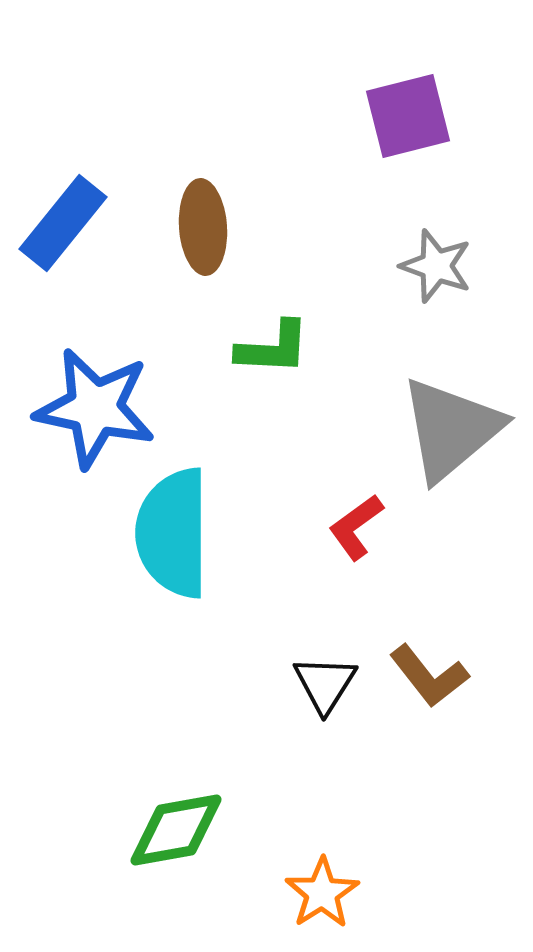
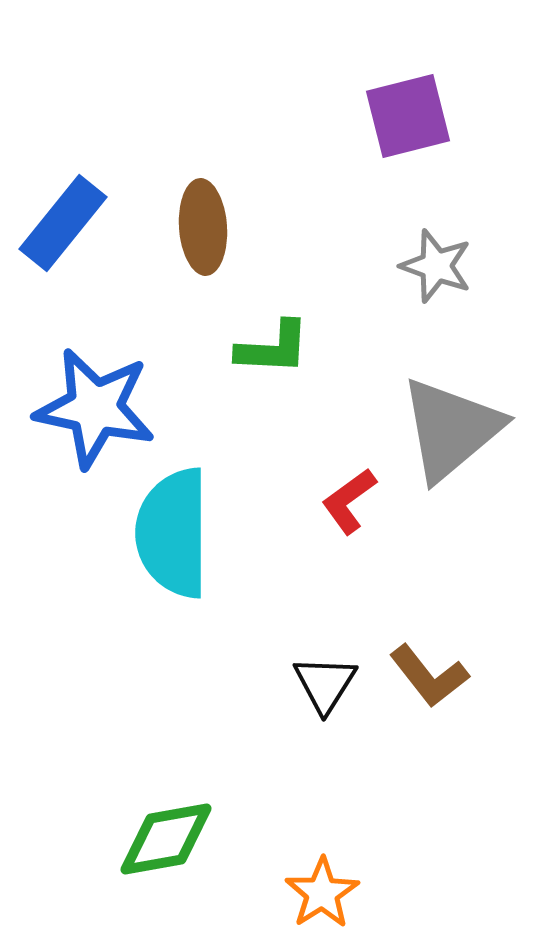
red L-shape: moved 7 px left, 26 px up
green diamond: moved 10 px left, 9 px down
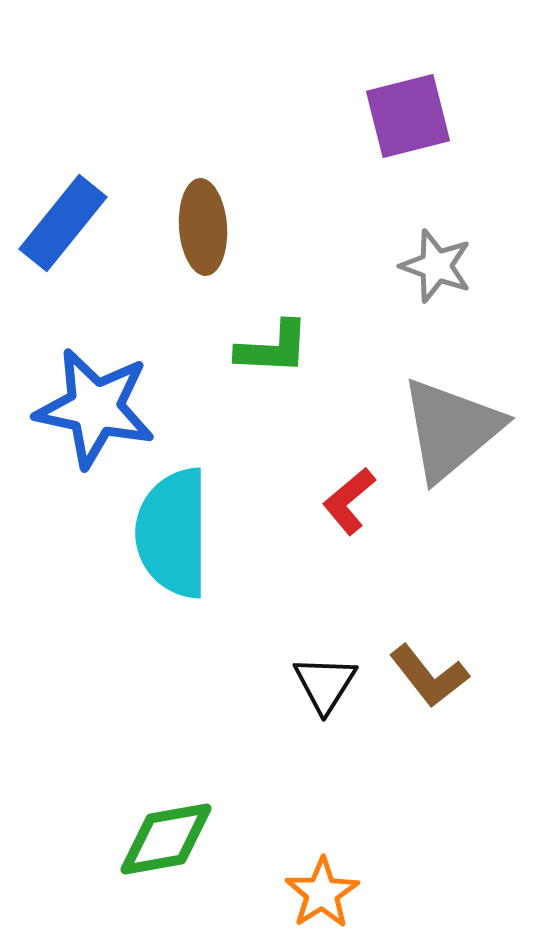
red L-shape: rotated 4 degrees counterclockwise
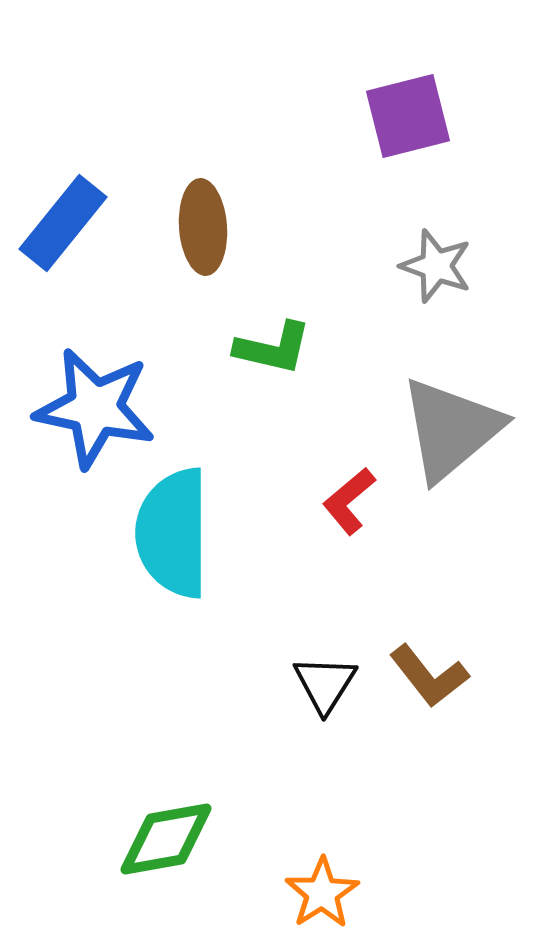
green L-shape: rotated 10 degrees clockwise
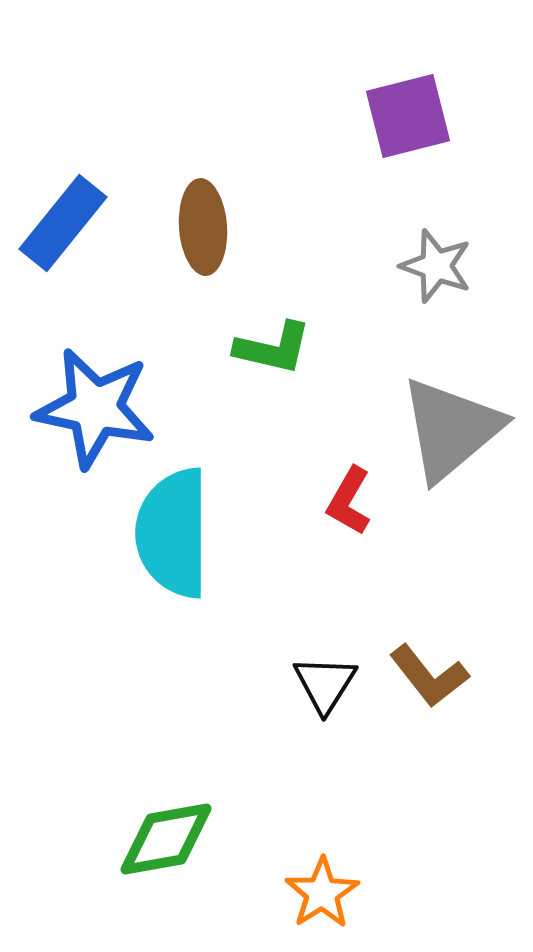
red L-shape: rotated 20 degrees counterclockwise
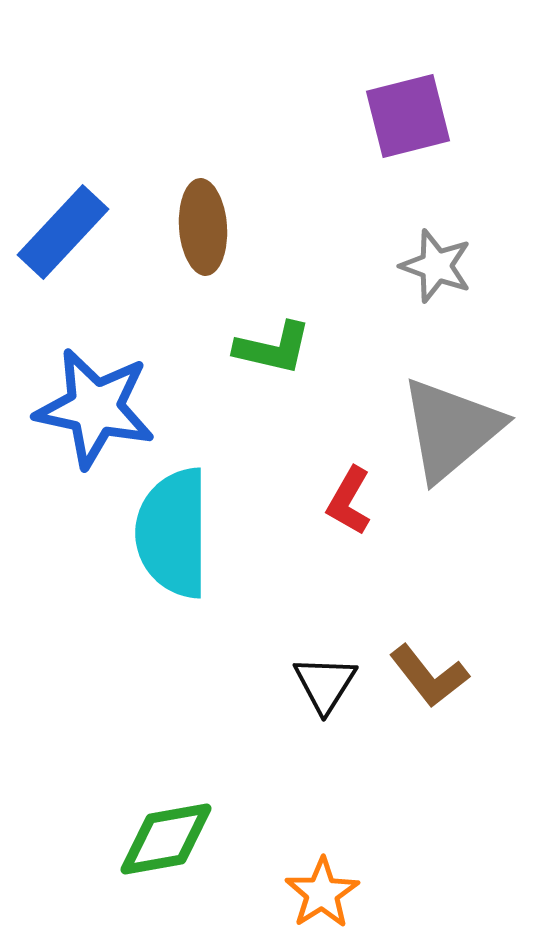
blue rectangle: moved 9 px down; rotated 4 degrees clockwise
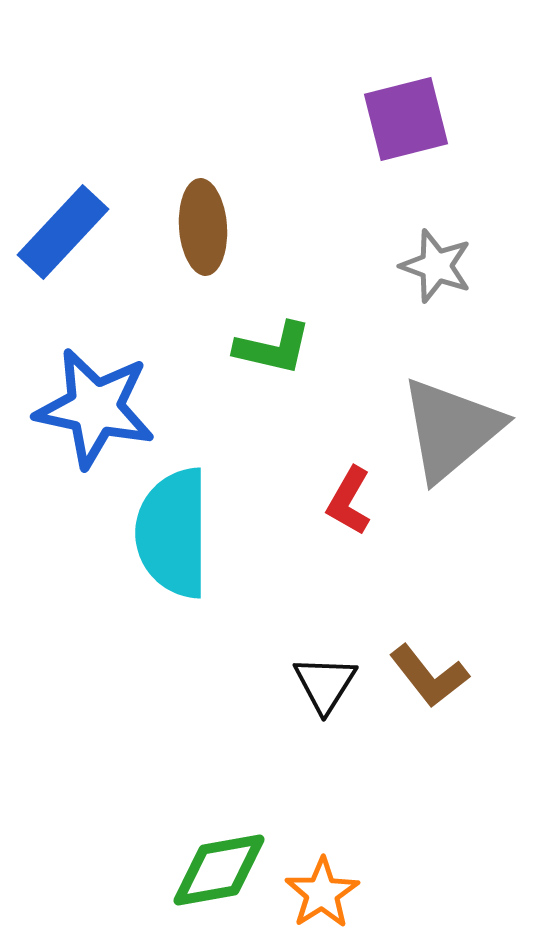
purple square: moved 2 px left, 3 px down
green diamond: moved 53 px right, 31 px down
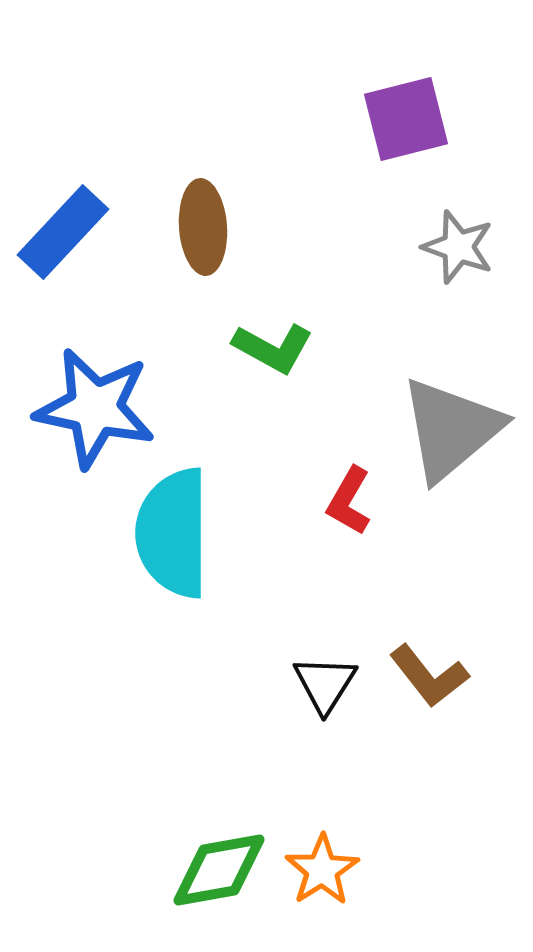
gray star: moved 22 px right, 19 px up
green L-shape: rotated 16 degrees clockwise
orange star: moved 23 px up
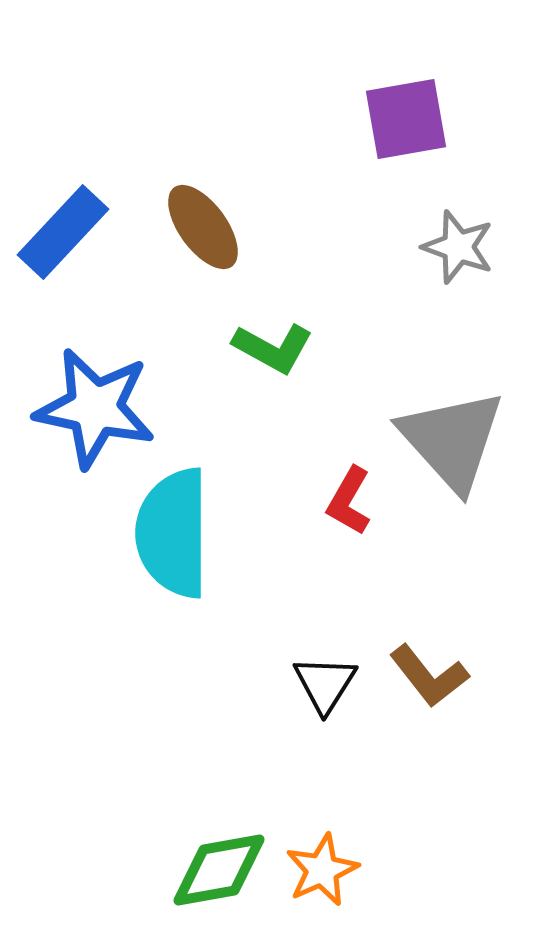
purple square: rotated 4 degrees clockwise
brown ellipse: rotated 32 degrees counterclockwise
gray triangle: moved 1 px right, 11 px down; rotated 32 degrees counterclockwise
orange star: rotated 8 degrees clockwise
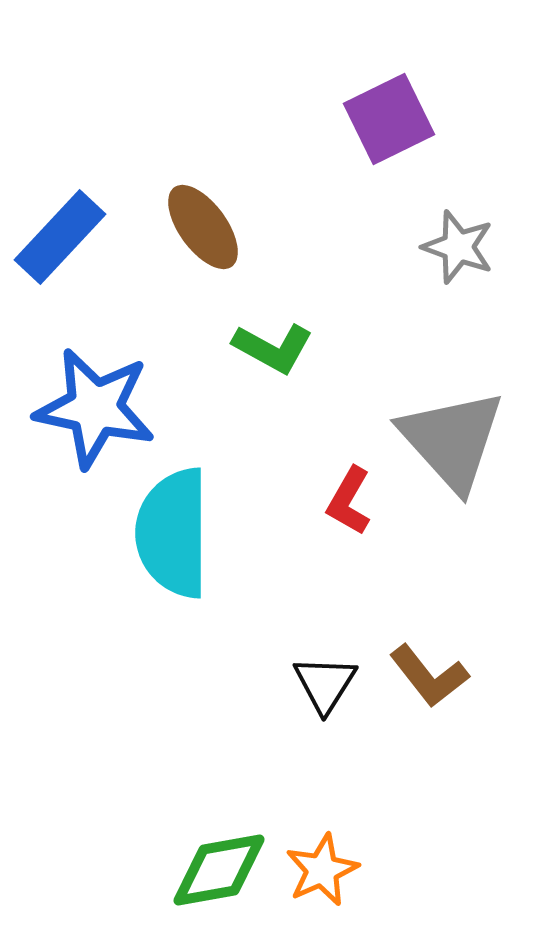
purple square: moved 17 px left; rotated 16 degrees counterclockwise
blue rectangle: moved 3 px left, 5 px down
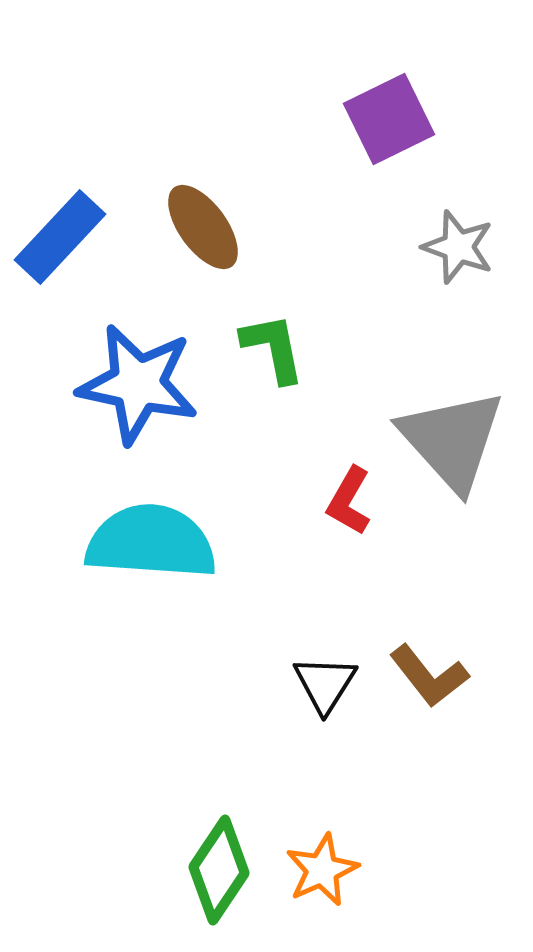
green L-shape: rotated 130 degrees counterclockwise
blue star: moved 43 px right, 24 px up
cyan semicircle: moved 22 px left, 9 px down; rotated 94 degrees clockwise
green diamond: rotated 46 degrees counterclockwise
